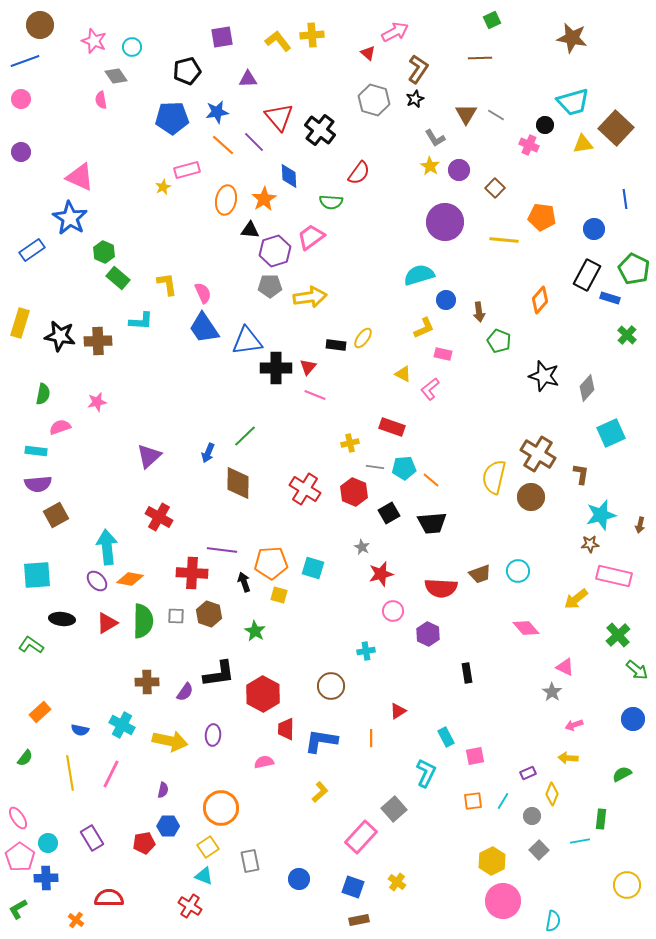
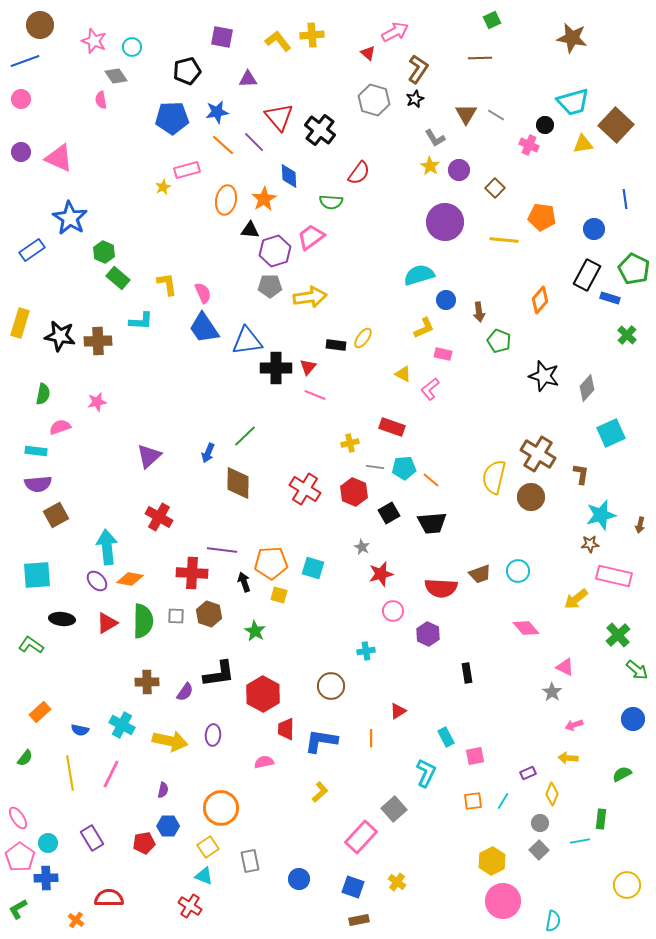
purple square at (222, 37): rotated 20 degrees clockwise
brown square at (616, 128): moved 3 px up
pink triangle at (80, 177): moved 21 px left, 19 px up
gray circle at (532, 816): moved 8 px right, 7 px down
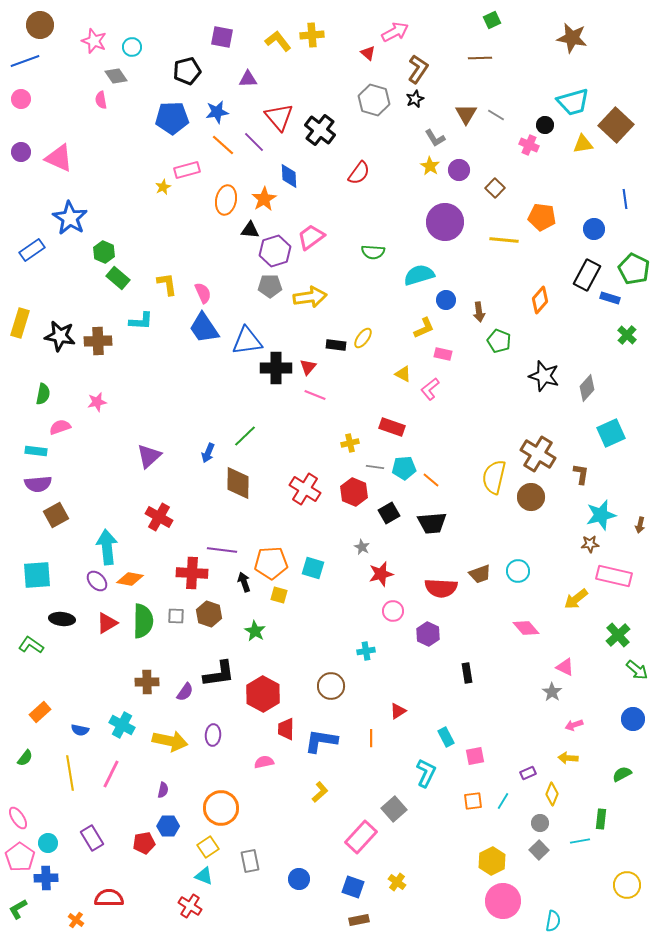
green semicircle at (331, 202): moved 42 px right, 50 px down
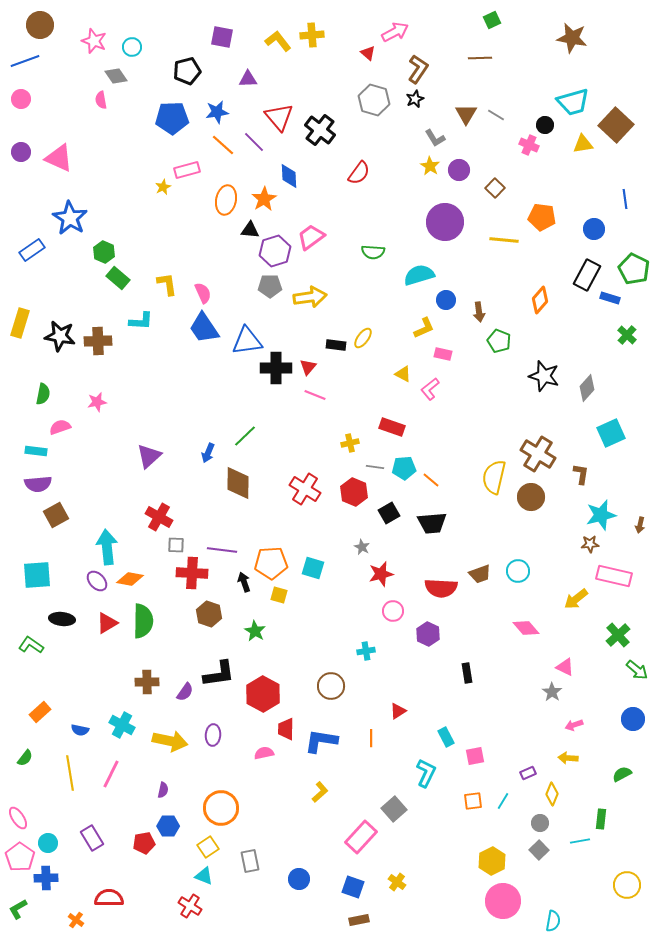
gray square at (176, 616): moved 71 px up
pink semicircle at (264, 762): moved 9 px up
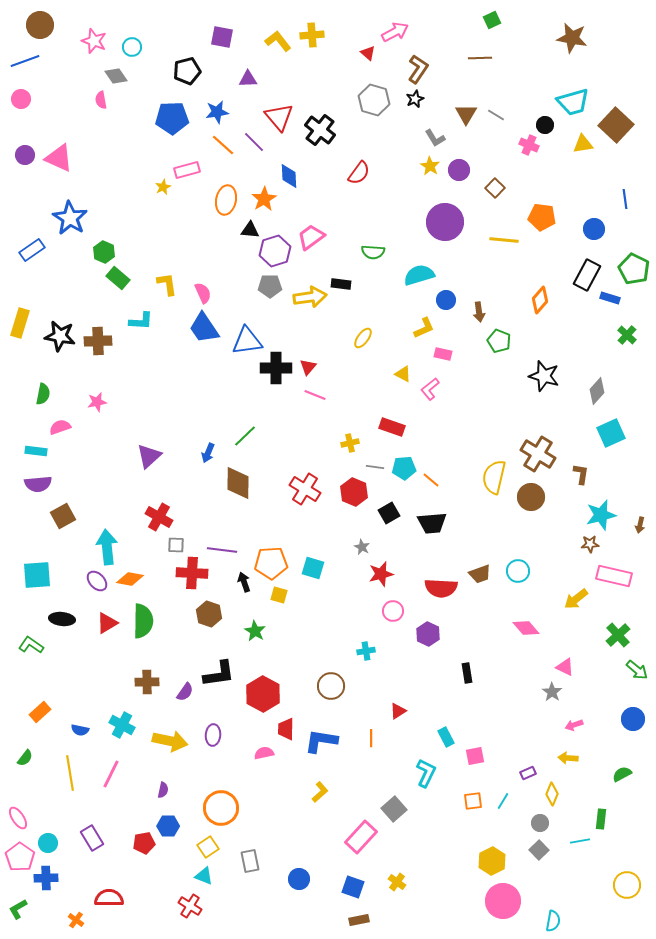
purple circle at (21, 152): moved 4 px right, 3 px down
black rectangle at (336, 345): moved 5 px right, 61 px up
gray diamond at (587, 388): moved 10 px right, 3 px down
brown square at (56, 515): moved 7 px right, 1 px down
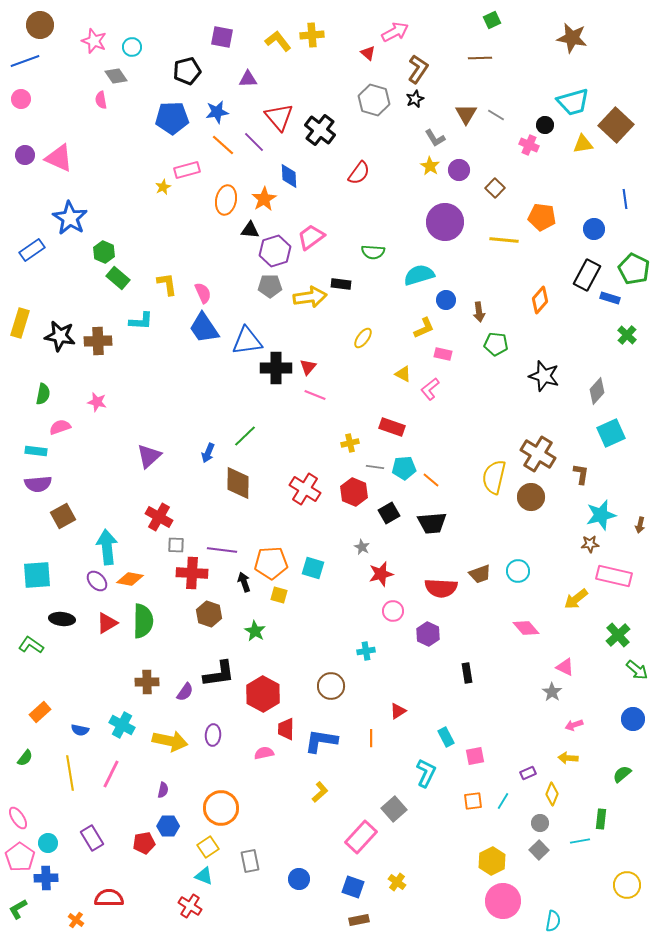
green pentagon at (499, 341): moved 3 px left, 3 px down; rotated 15 degrees counterclockwise
pink star at (97, 402): rotated 24 degrees clockwise
green semicircle at (622, 774): rotated 12 degrees counterclockwise
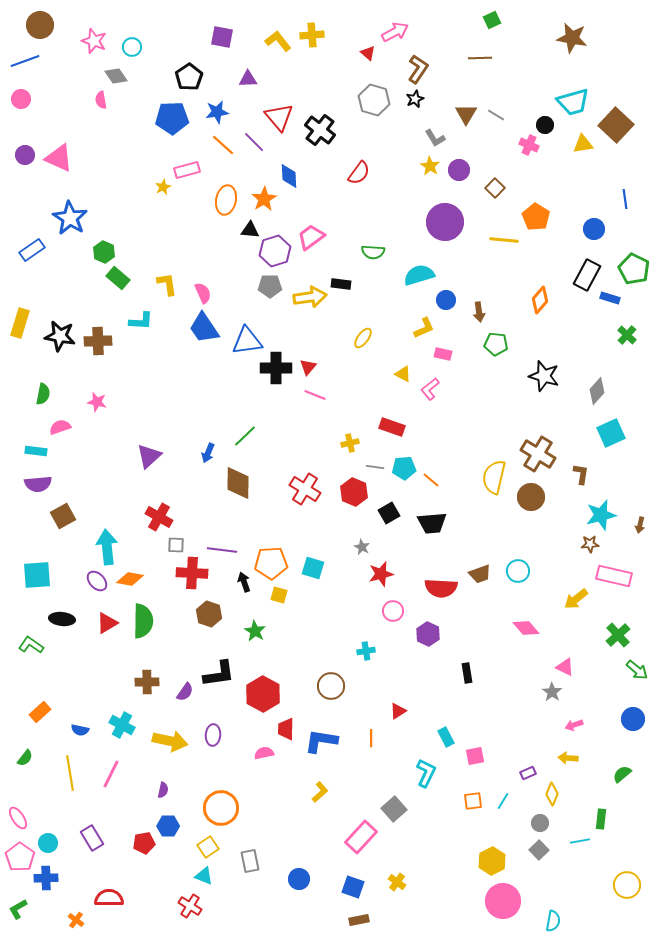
black pentagon at (187, 71): moved 2 px right, 6 px down; rotated 20 degrees counterclockwise
orange pentagon at (542, 217): moved 6 px left; rotated 24 degrees clockwise
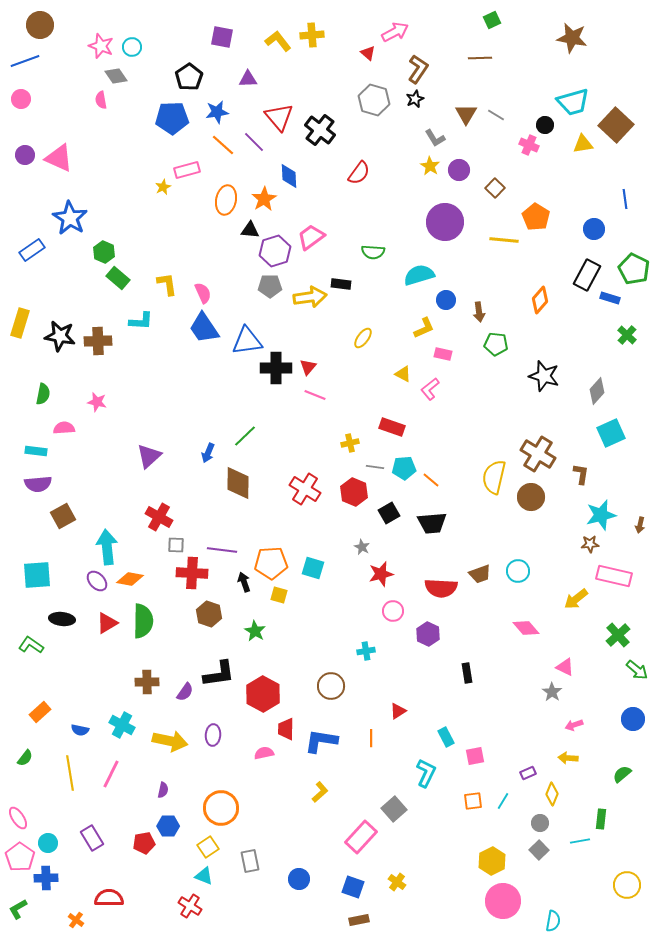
pink star at (94, 41): moved 7 px right, 5 px down
pink semicircle at (60, 427): moved 4 px right, 1 px down; rotated 15 degrees clockwise
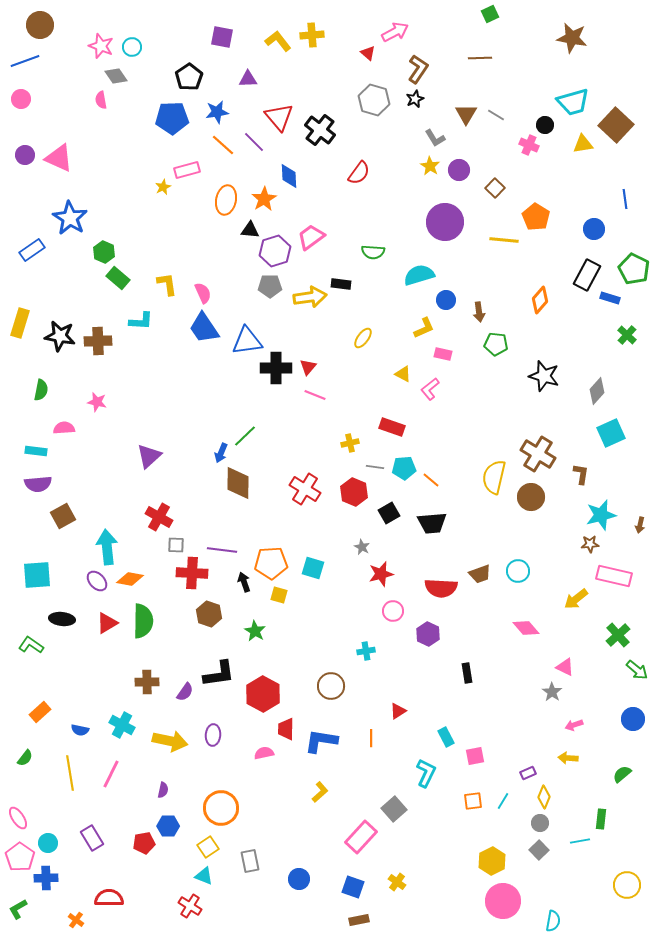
green square at (492, 20): moved 2 px left, 6 px up
green semicircle at (43, 394): moved 2 px left, 4 px up
blue arrow at (208, 453): moved 13 px right
yellow diamond at (552, 794): moved 8 px left, 3 px down
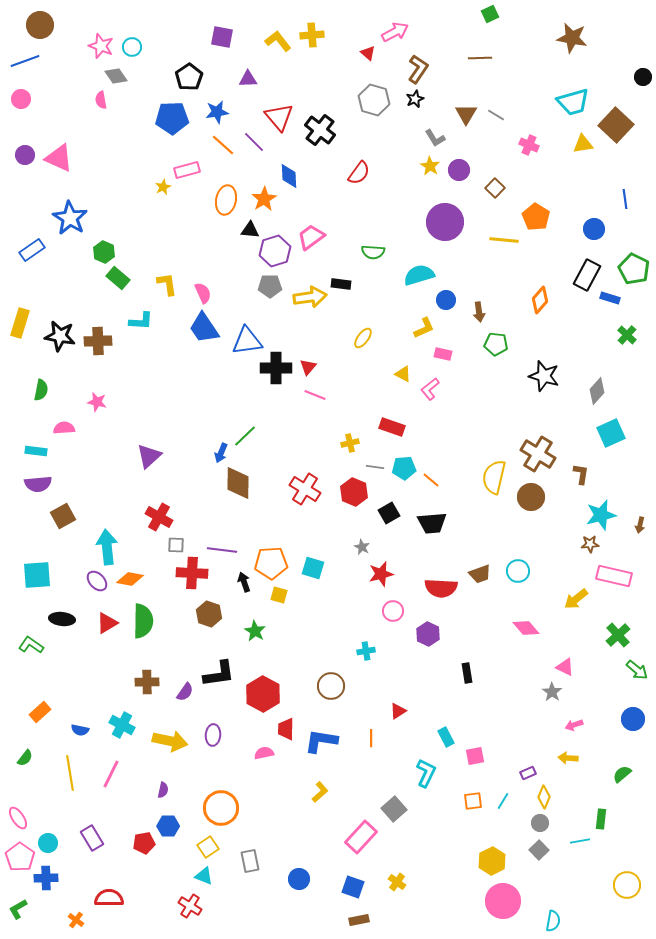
black circle at (545, 125): moved 98 px right, 48 px up
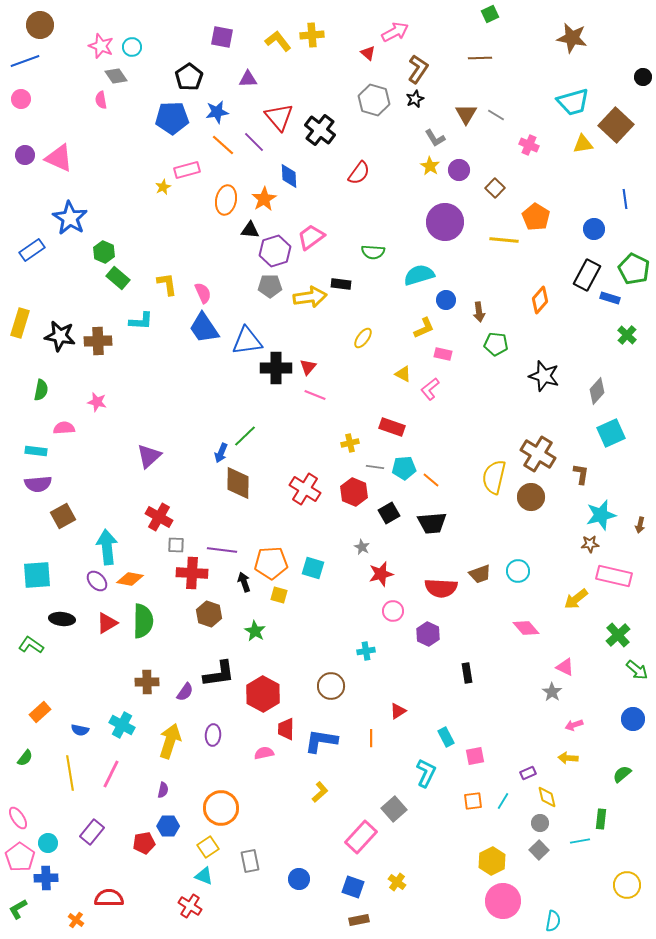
yellow arrow at (170, 741): rotated 84 degrees counterclockwise
yellow diamond at (544, 797): moved 3 px right; rotated 35 degrees counterclockwise
purple rectangle at (92, 838): moved 6 px up; rotated 70 degrees clockwise
